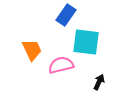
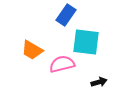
orange trapezoid: rotated 145 degrees clockwise
pink semicircle: moved 1 px right, 1 px up
black arrow: rotated 49 degrees clockwise
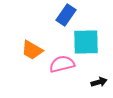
cyan square: rotated 8 degrees counterclockwise
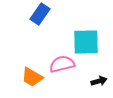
blue rectangle: moved 26 px left, 1 px up
orange trapezoid: moved 27 px down
black arrow: moved 1 px up
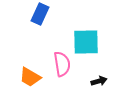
blue rectangle: rotated 10 degrees counterclockwise
pink semicircle: rotated 95 degrees clockwise
orange trapezoid: moved 2 px left
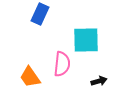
cyan square: moved 2 px up
pink semicircle: rotated 15 degrees clockwise
orange trapezoid: rotated 25 degrees clockwise
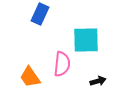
black arrow: moved 1 px left
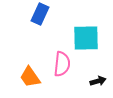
cyan square: moved 2 px up
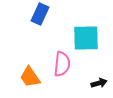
black arrow: moved 1 px right, 2 px down
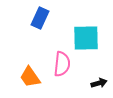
blue rectangle: moved 4 px down
